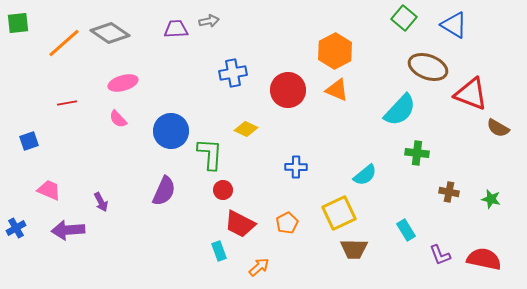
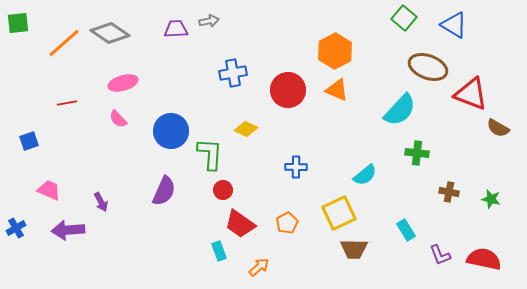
red trapezoid at (240, 224): rotated 8 degrees clockwise
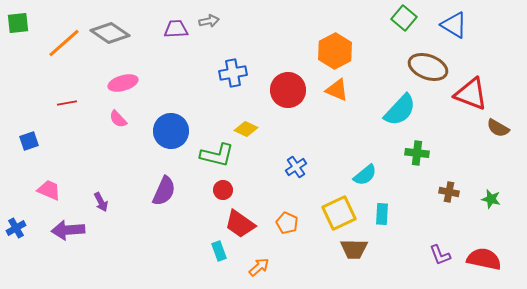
green L-shape at (210, 154): moved 7 px right, 1 px down; rotated 100 degrees clockwise
blue cross at (296, 167): rotated 35 degrees counterclockwise
orange pentagon at (287, 223): rotated 20 degrees counterclockwise
cyan rectangle at (406, 230): moved 24 px left, 16 px up; rotated 35 degrees clockwise
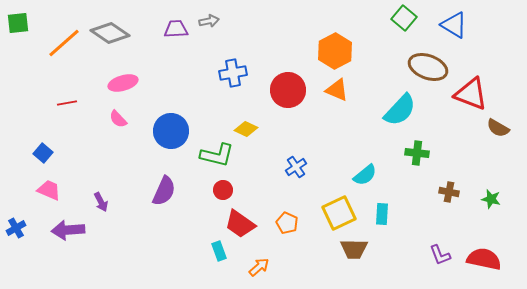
blue square at (29, 141): moved 14 px right, 12 px down; rotated 30 degrees counterclockwise
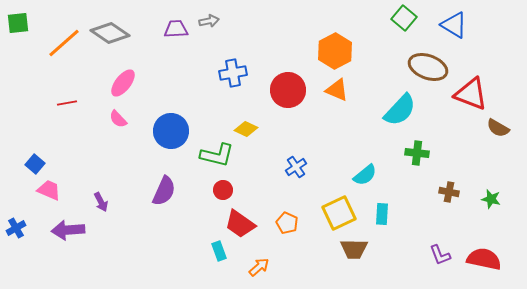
pink ellipse at (123, 83): rotated 36 degrees counterclockwise
blue square at (43, 153): moved 8 px left, 11 px down
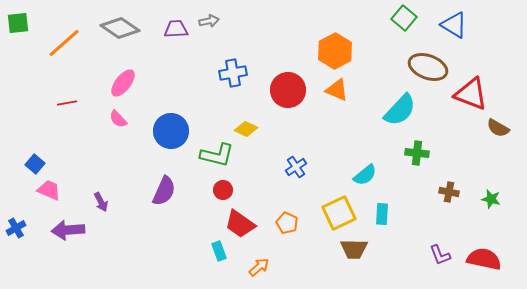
gray diamond at (110, 33): moved 10 px right, 5 px up
